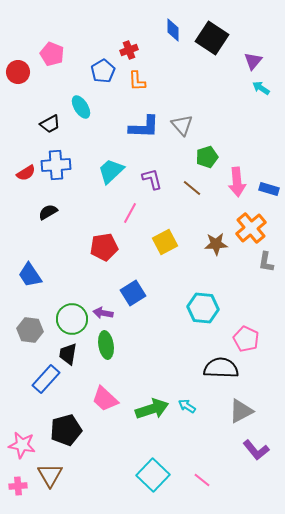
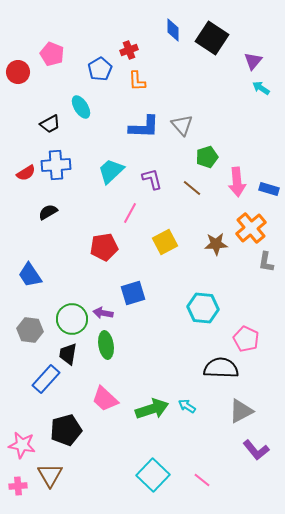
blue pentagon at (103, 71): moved 3 px left, 2 px up
blue square at (133, 293): rotated 15 degrees clockwise
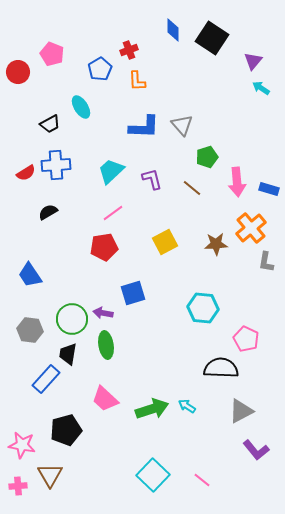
pink line at (130, 213): moved 17 px left; rotated 25 degrees clockwise
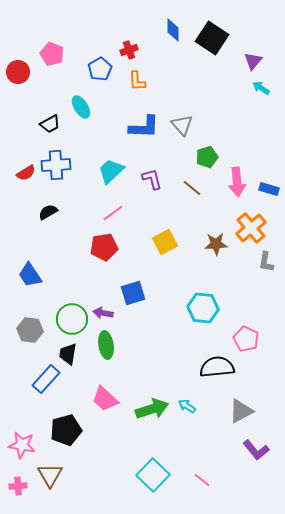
black semicircle at (221, 368): moved 4 px left, 1 px up; rotated 8 degrees counterclockwise
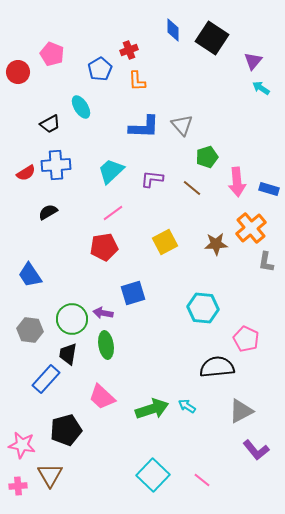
purple L-shape at (152, 179): rotated 70 degrees counterclockwise
pink trapezoid at (105, 399): moved 3 px left, 2 px up
